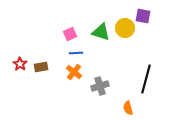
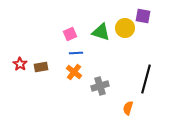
orange semicircle: rotated 32 degrees clockwise
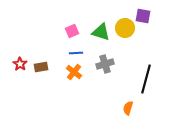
pink square: moved 2 px right, 3 px up
gray cross: moved 5 px right, 22 px up
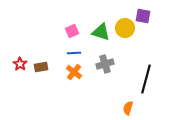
blue line: moved 2 px left
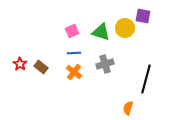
brown rectangle: rotated 48 degrees clockwise
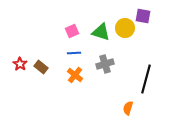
orange cross: moved 1 px right, 3 px down
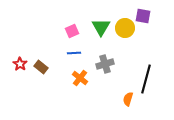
green triangle: moved 5 px up; rotated 42 degrees clockwise
orange cross: moved 5 px right, 3 px down
orange semicircle: moved 9 px up
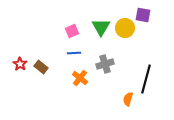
purple square: moved 1 px up
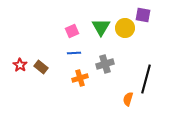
red star: moved 1 px down
orange cross: rotated 35 degrees clockwise
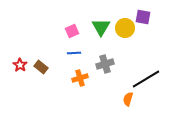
purple square: moved 2 px down
black line: rotated 44 degrees clockwise
